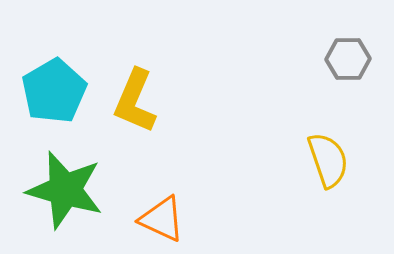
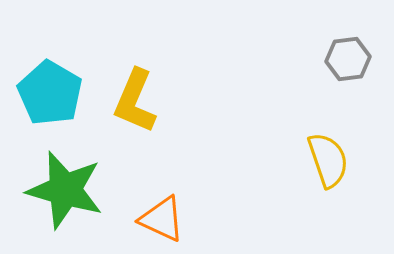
gray hexagon: rotated 6 degrees counterclockwise
cyan pentagon: moved 4 px left, 2 px down; rotated 12 degrees counterclockwise
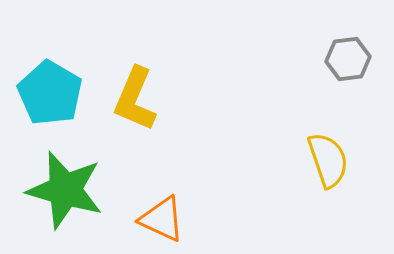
yellow L-shape: moved 2 px up
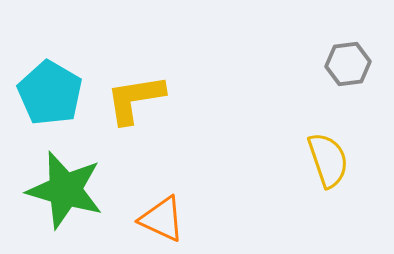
gray hexagon: moved 5 px down
yellow L-shape: rotated 58 degrees clockwise
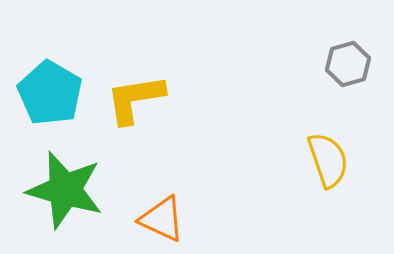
gray hexagon: rotated 9 degrees counterclockwise
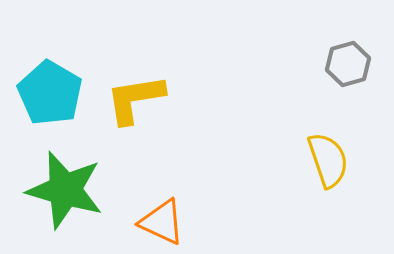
orange triangle: moved 3 px down
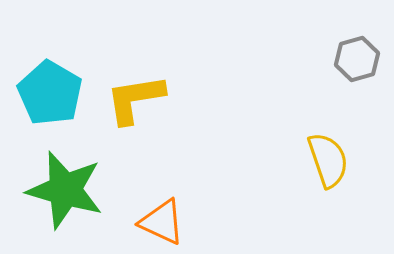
gray hexagon: moved 9 px right, 5 px up
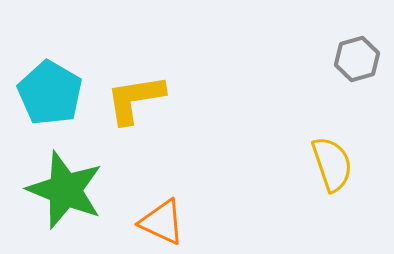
yellow semicircle: moved 4 px right, 4 px down
green star: rotated 6 degrees clockwise
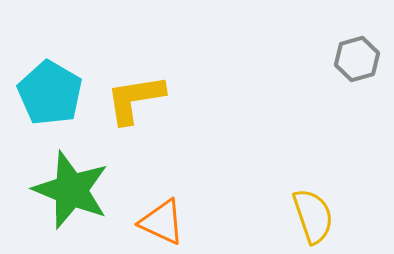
yellow semicircle: moved 19 px left, 52 px down
green star: moved 6 px right
